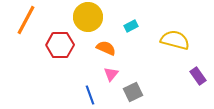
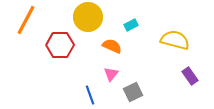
cyan rectangle: moved 1 px up
orange semicircle: moved 6 px right, 2 px up
purple rectangle: moved 8 px left
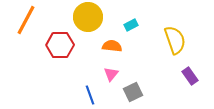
yellow semicircle: rotated 56 degrees clockwise
orange semicircle: rotated 18 degrees counterclockwise
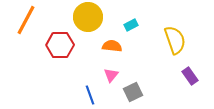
pink triangle: moved 1 px down
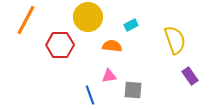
pink triangle: moved 2 px left, 1 px down; rotated 42 degrees clockwise
gray square: moved 2 px up; rotated 30 degrees clockwise
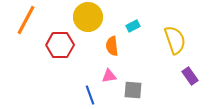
cyan rectangle: moved 2 px right, 1 px down
orange semicircle: rotated 102 degrees counterclockwise
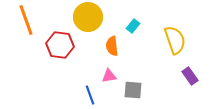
orange line: rotated 48 degrees counterclockwise
cyan rectangle: rotated 24 degrees counterclockwise
red hexagon: rotated 8 degrees clockwise
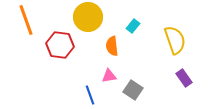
purple rectangle: moved 6 px left, 2 px down
gray square: rotated 30 degrees clockwise
